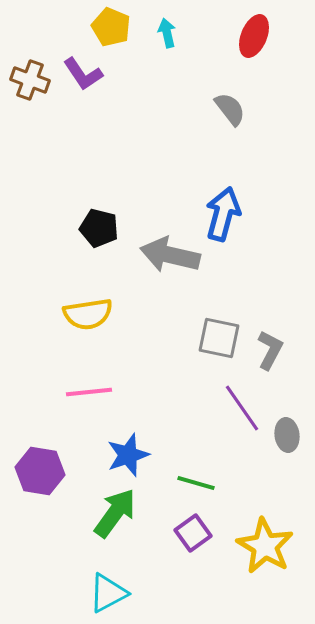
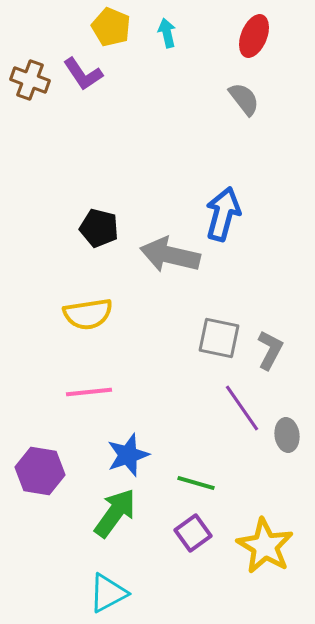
gray semicircle: moved 14 px right, 10 px up
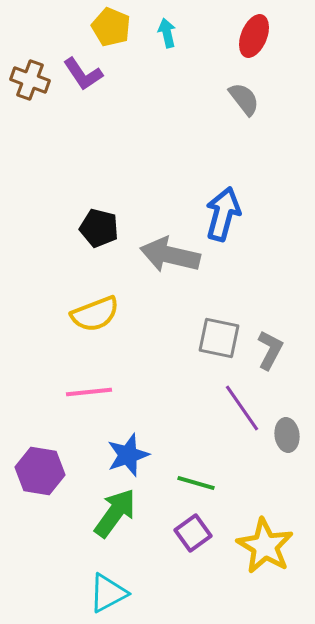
yellow semicircle: moved 7 px right; rotated 12 degrees counterclockwise
